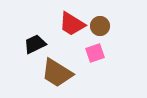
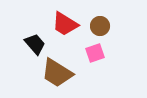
red trapezoid: moved 7 px left
black trapezoid: rotated 75 degrees clockwise
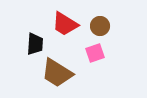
black trapezoid: rotated 45 degrees clockwise
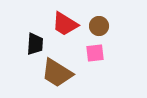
brown circle: moved 1 px left
pink square: rotated 12 degrees clockwise
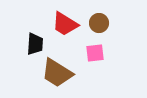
brown circle: moved 3 px up
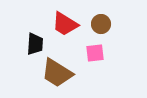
brown circle: moved 2 px right, 1 px down
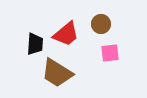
red trapezoid: moved 1 px right, 10 px down; rotated 72 degrees counterclockwise
pink square: moved 15 px right
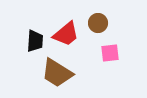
brown circle: moved 3 px left, 1 px up
black trapezoid: moved 3 px up
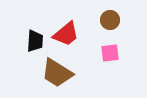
brown circle: moved 12 px right, 3 px up
